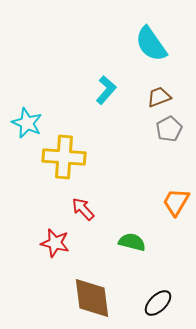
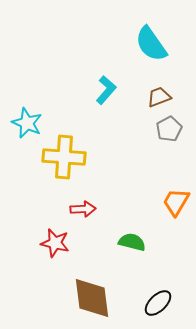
red arrow: rotated 130 degrees clockwise
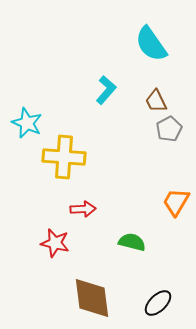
brown trapezoid: moved 3 px left, 4 px down; rotated 95 degrees counterclockwise
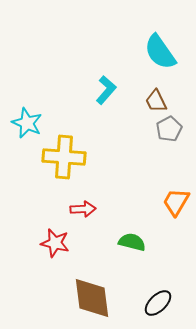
cyan semicircle: moved 9 px right, 8 px down
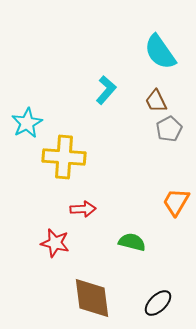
cyan star: rotated 20 degrees clockwise
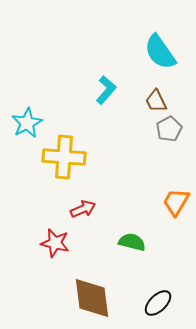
red arrow: rotated 20 degrees counterclockwise
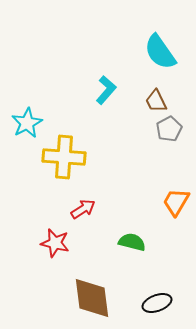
red arrow: rotated 10 degrees counterclockwise
black ellipse: moved 1 px left; rotated 24 degrees clockwise
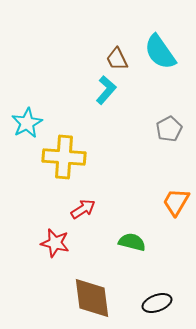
brown trapezoid: moved 39 px left, 42 px up
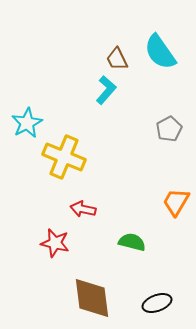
yellow cross: rotated 18 degrees clockwise
red arrow: rotated 135 degrees counterclockwise
